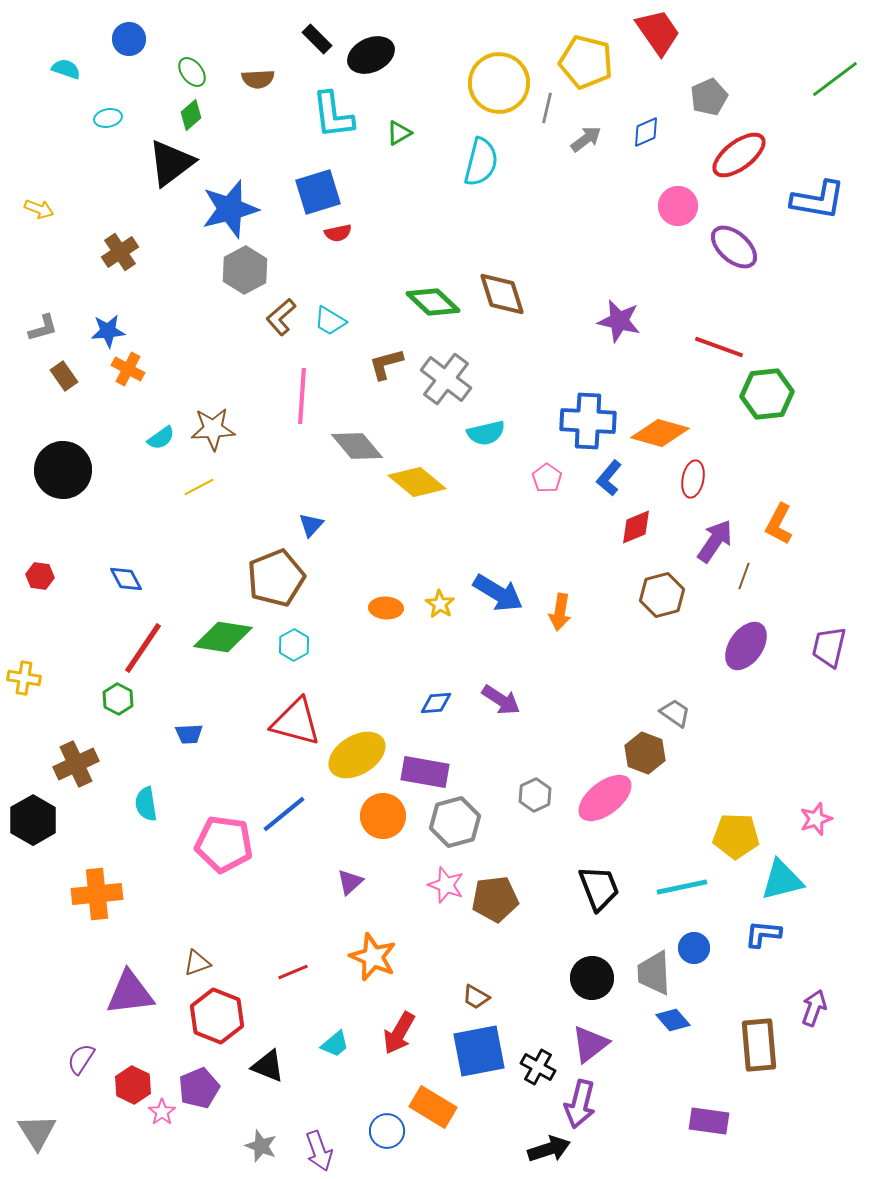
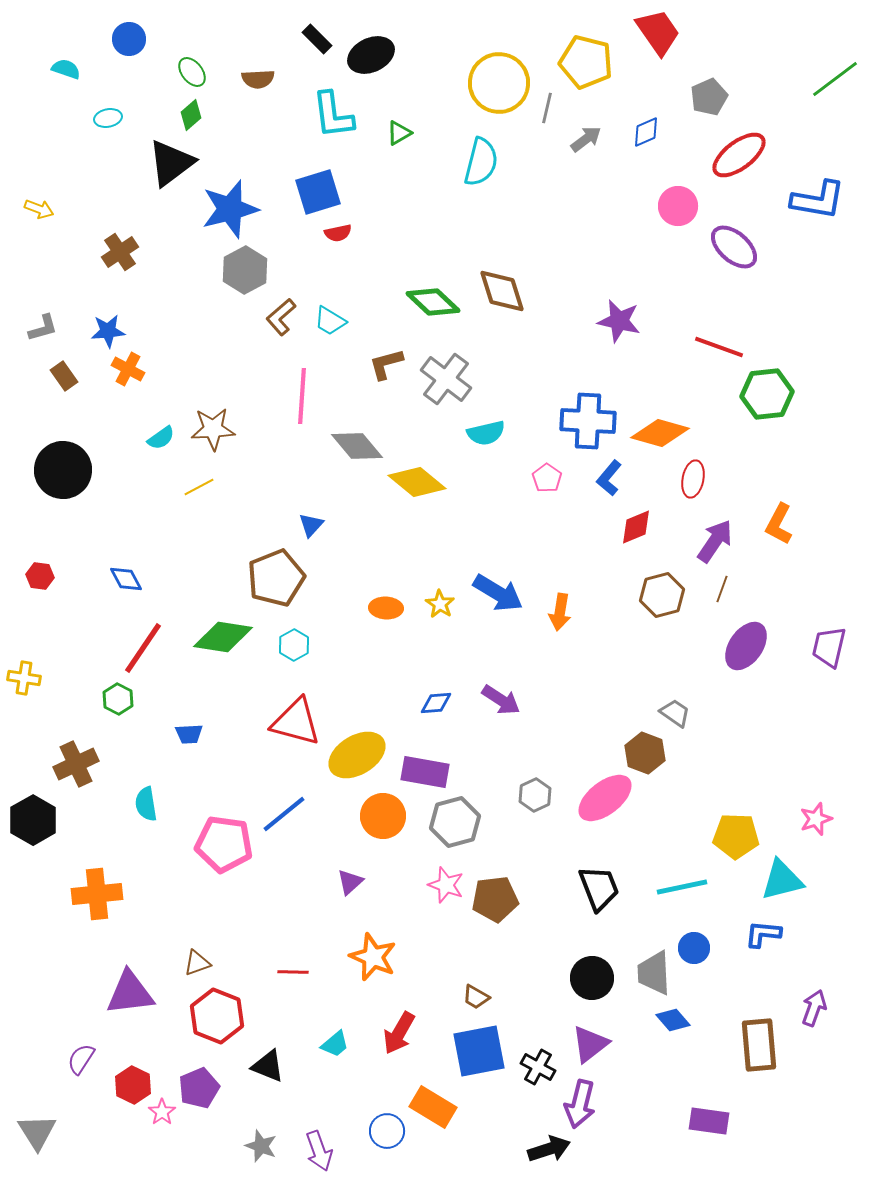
brown diamond at (502, 294): moved 3 px up
brown line at (744, 576): moved 22 px left, 13 px down
red line at (293, 972): rotated 24 degrees clockwise
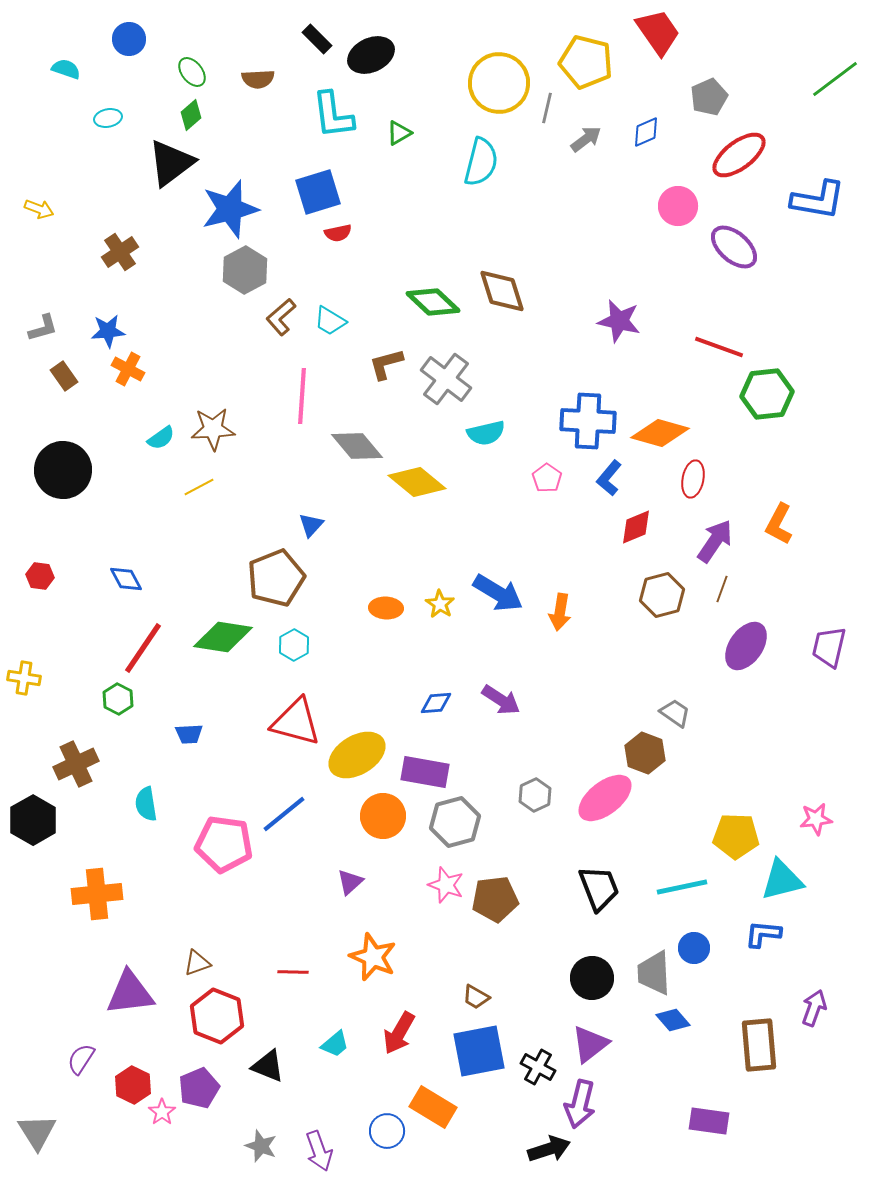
pink star at (816, 819): rotated 12 degrees clockwise
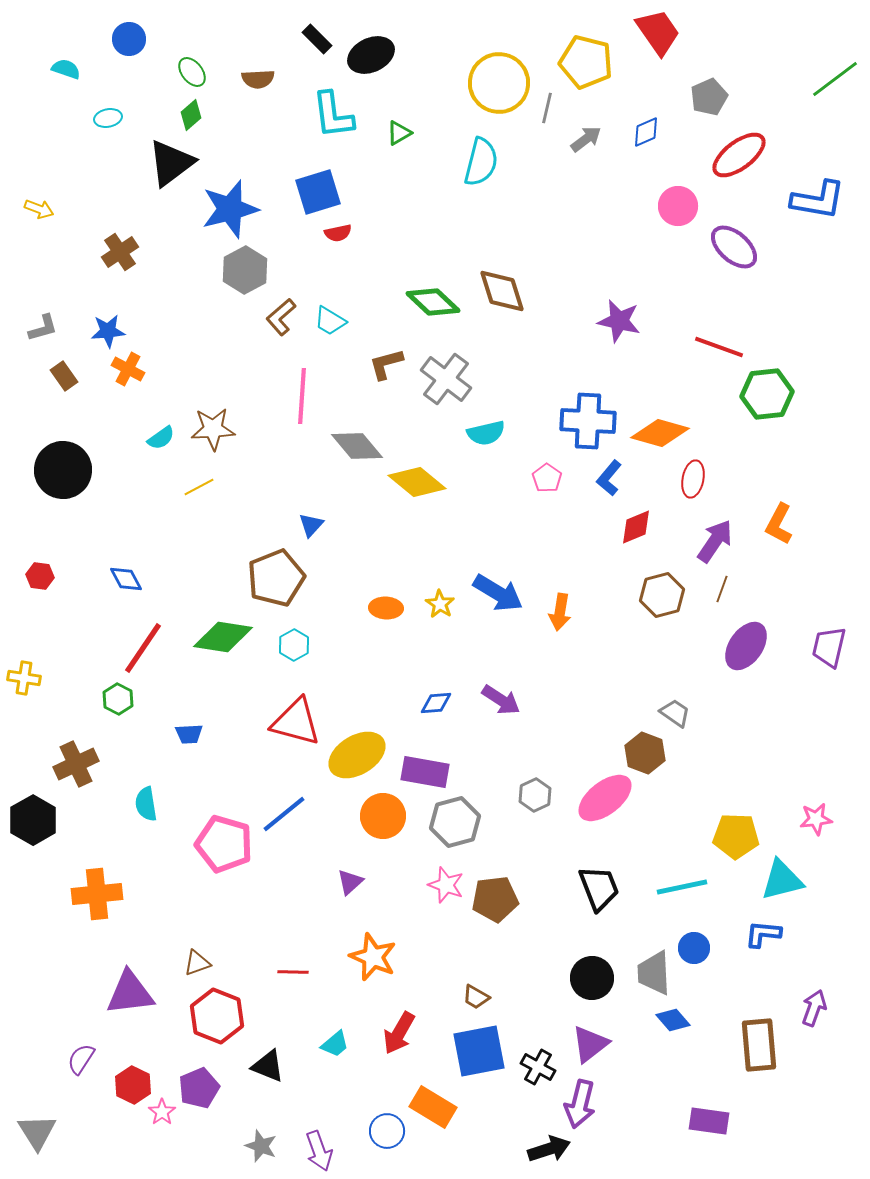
pink pentagon at (224, 844): rotated 8 degrees clockwise
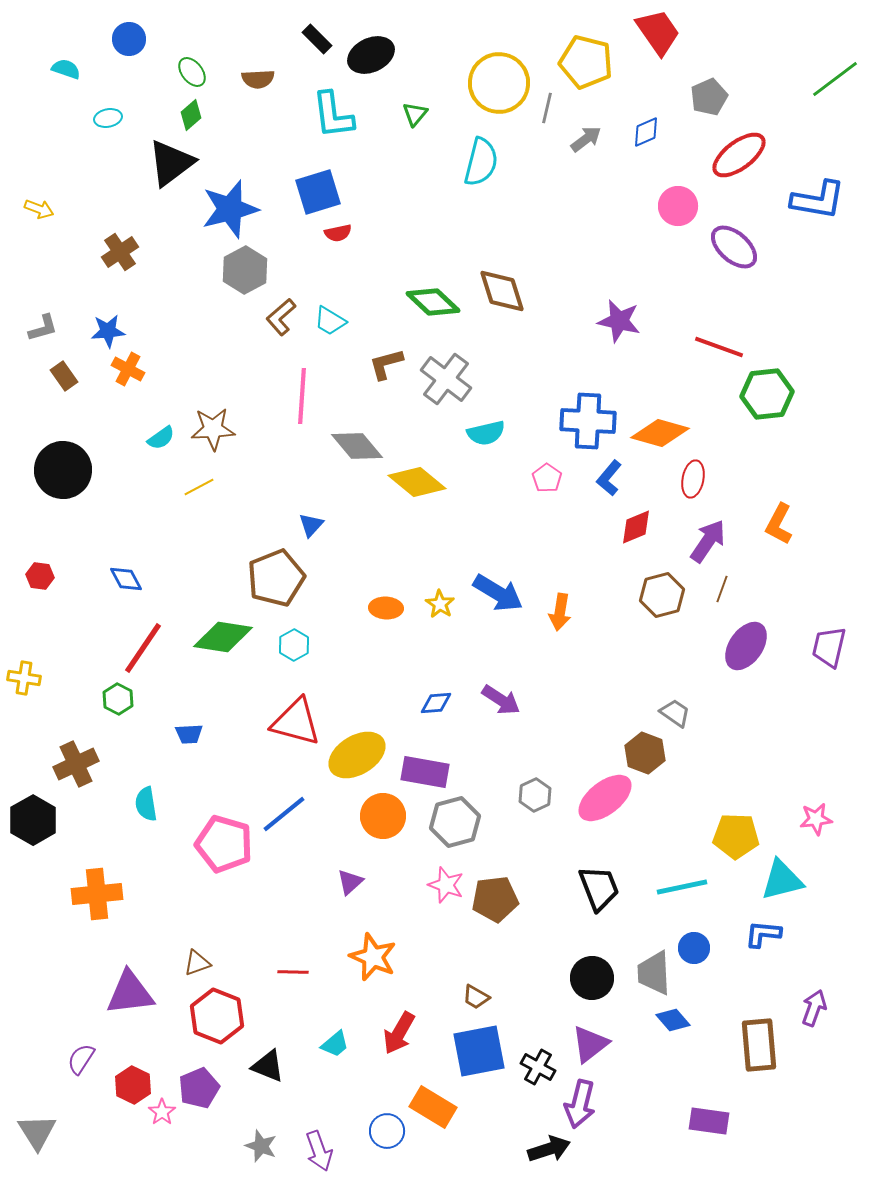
green triangle at (399, 133): moved 16 px right, 19 px up; rotated 20 degrees counterclockwise
purple arrow at (715, 541): moved 7 px left
